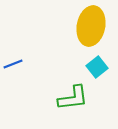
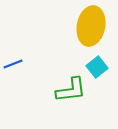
green L-shape: moved 2 px left, 8 px up
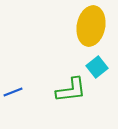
blue line: moved 28 px down
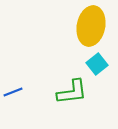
cyan square: moved 3 px up
green L-shape: moved 1 px right, 2 px down
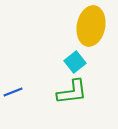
cyan square: moved 22 px left, 2 px up
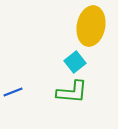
green L-shape: rotated 12 degrees clockwise
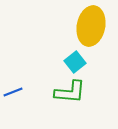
green L-shape: moved 2 px left
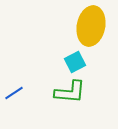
cyan square: rotated 10 degrees clockwise
blue line: moved 1 px right, 1 px down; rotated 12 degrees counterclockwise
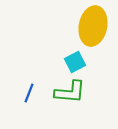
yellow ellipse: moved 2 px right
blue line: moved 15 px right; rotated 36 degrees counterclockwise
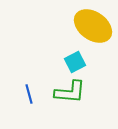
yellow ellipse: rotated 66 degrees counterclockwise
blue line: moved 1 px down; rotated 36 degrees counterclockwise
